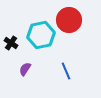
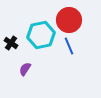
blue line: moved 3 px right, 25 px up
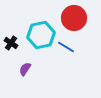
red circle: moved 5 px right, 2 px up
blue line: moved 3 px left, 1 px down; rotated 36 degrees counterclockwise
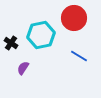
blue line: moved 13 px right, 9 px down
purple semicircle: moved 2 px left, 1 px up
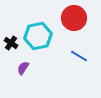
cyan hexagon: moved 3 px left, 1 px down
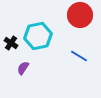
red circle: moved 6 px right, 3 px up
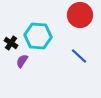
cyan hexagon: rotated 16 degrees clockwise
blue line: rotated 12 degrees clockwise
purple semicircle: moved 1 px left, 7 px up
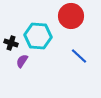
red circle: moved 9 px left, 1 px down
black cross: rotated 16 degrees counterclockwise
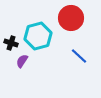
red circle: moved 2 px down
cyan hexagon: rotated 20 degrees counterclockwise
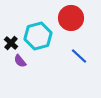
black cross: rotated 24 degrees clockwise
purple semicircle: moved 2 px left; rotated 72 degrees counterclockwise
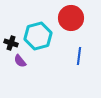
black cross: rotated 24 degrees counterclockwise
blue line: rotated 54 degrees clockwise
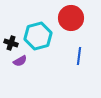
purple semicircle: rotated 80 degrees counterclockwise
